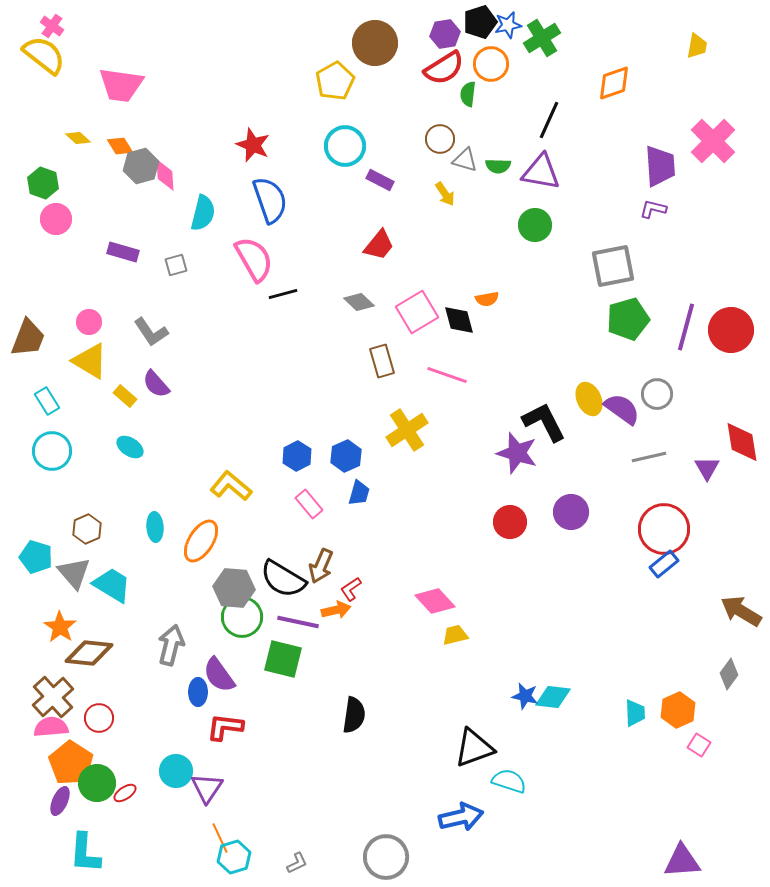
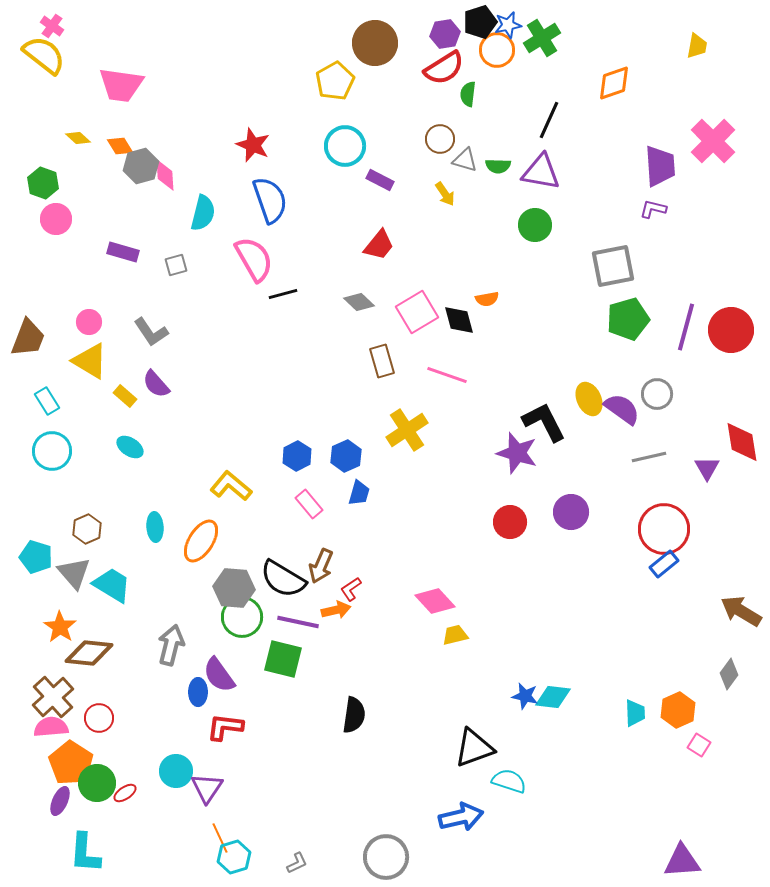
orange circle at (491, 64): moved 6 px right, 14 px up
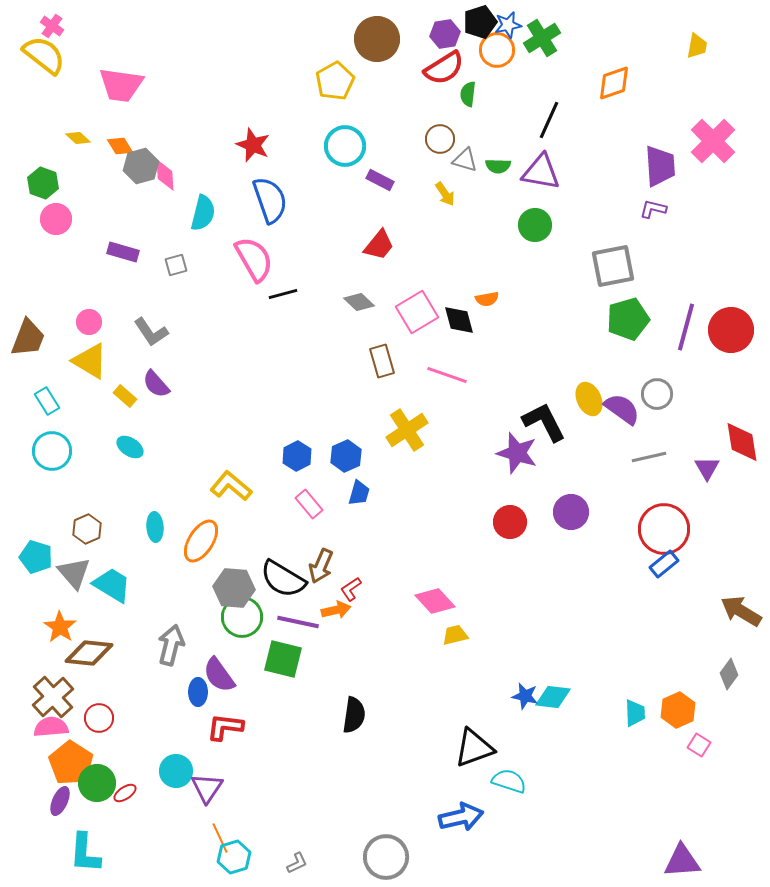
brown circle at (375, 43): moved 2 px right, 4 px up
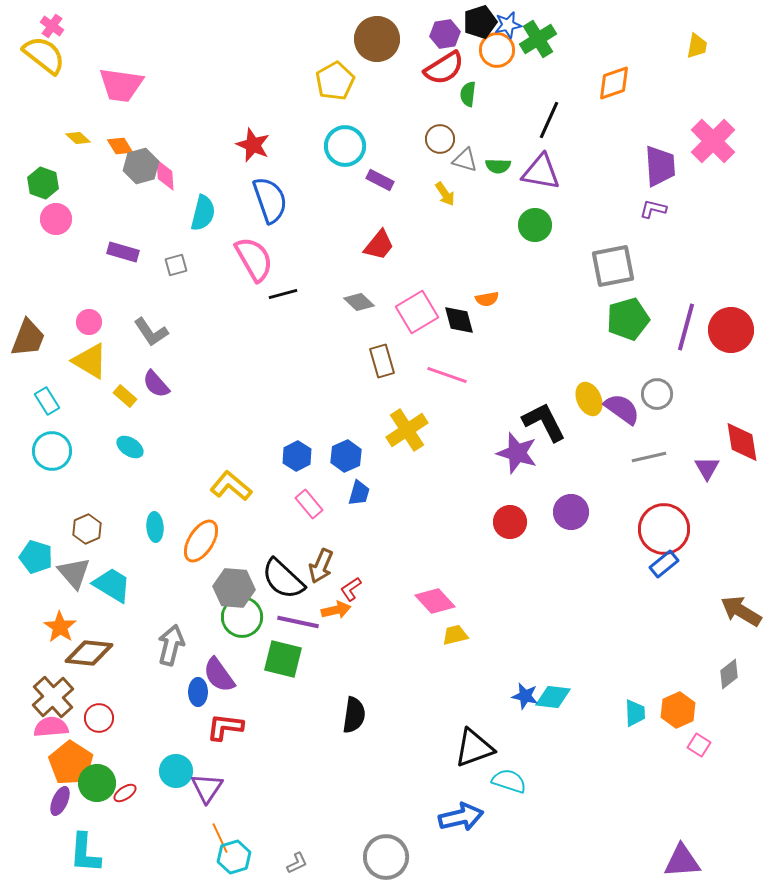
green cross at (542, 38): moved 4 px left, 1 px down
black semicircle at (283, 579): rotated 12 degrees clockwise
gray diamond at (729, 674): rotated 16 degrees clockwise
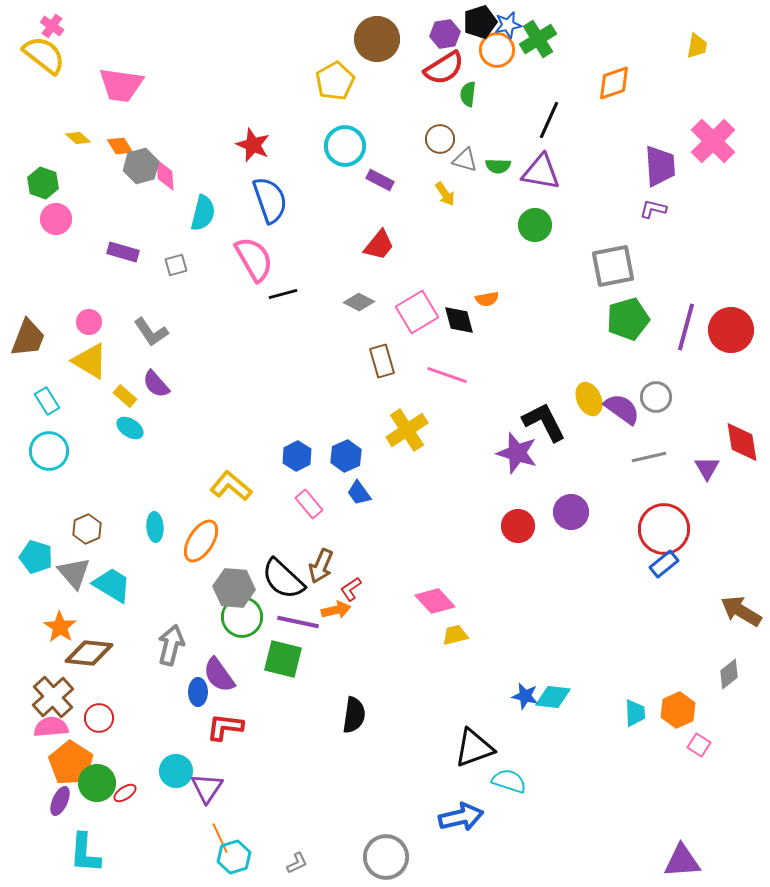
gray diamond at (359, 302): rotated 16 degrees counterclockwise
gray circle at (657, 394): moved 1 px left, 3 px down
cyan ellipse at (130, 447): moved 19 px up
cyan circle at (52, 451): moved 3 px left
blue trapezoid at (359, 493): rotated 128 degrees clockwise
red circle at (510, 522): moved 8 px right, 4 px down
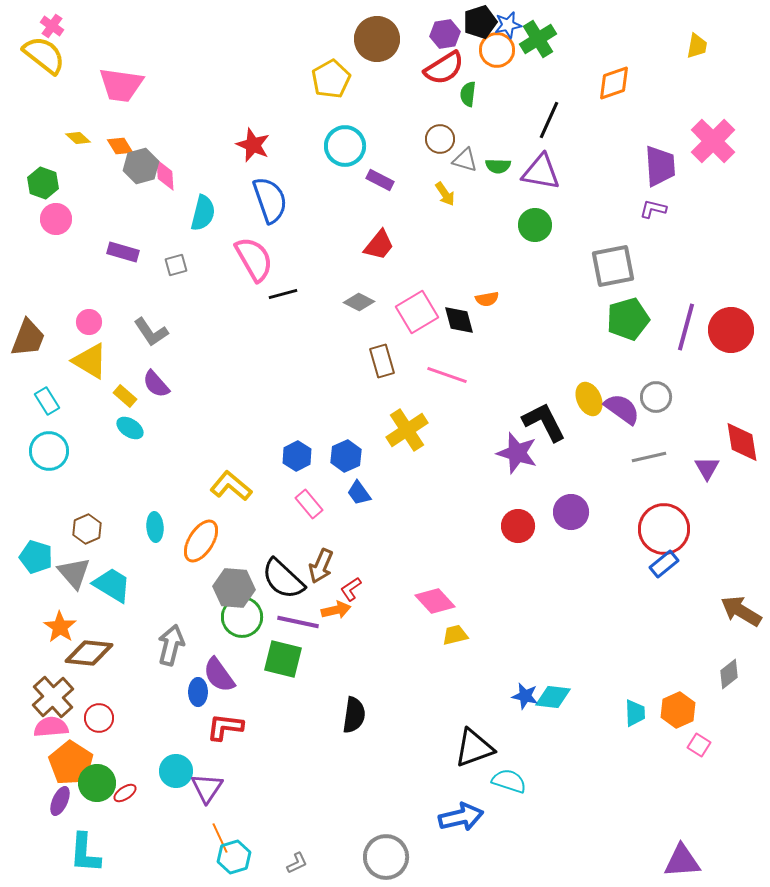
yellow pentagon at (335, 81): moved 4 px left, 2 px up
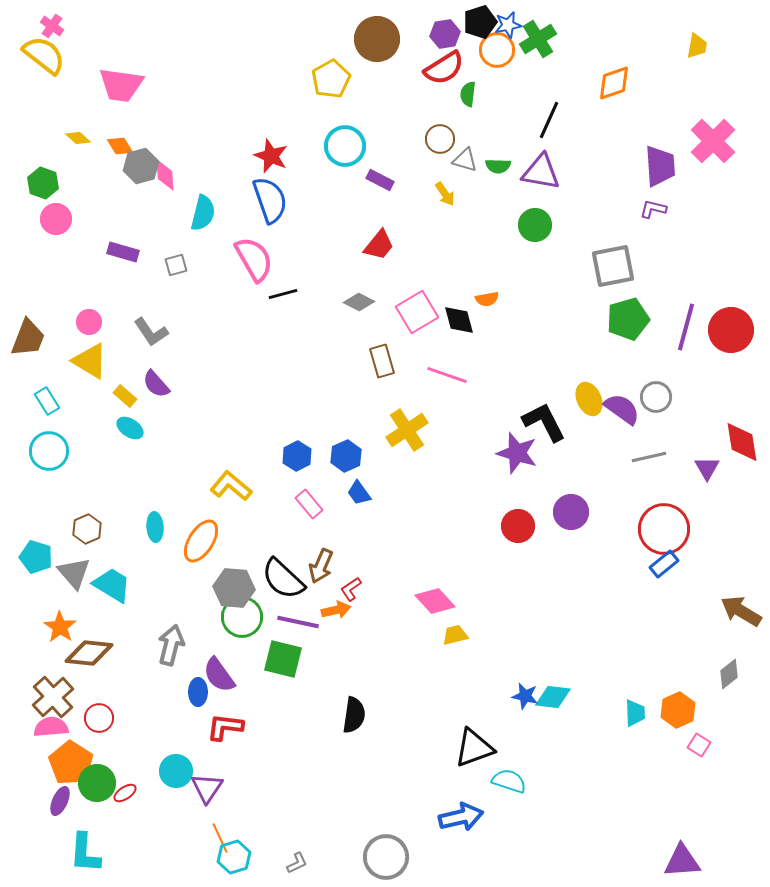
red star at (253, 145): moved 18 px right, 11 px down
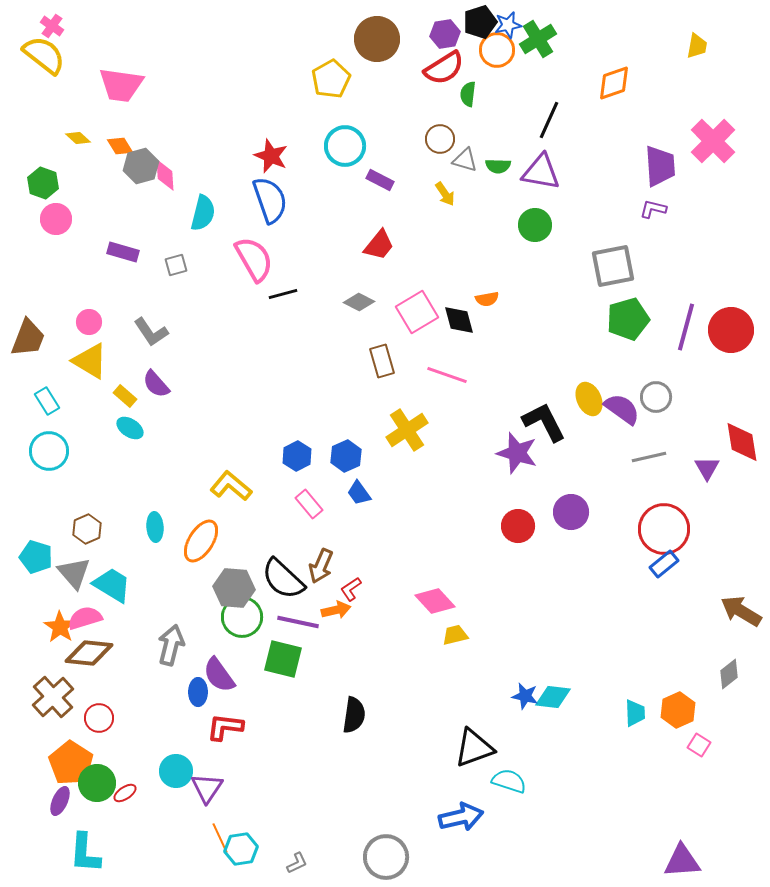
pink semicircle at (51, 727): moved 34 px right, 109 px up; rotated 12 degrees counterclockwise
cyan hexagon at (234, 857): moved 7 px right, 8 px up; rotated 8 degrees clockwise
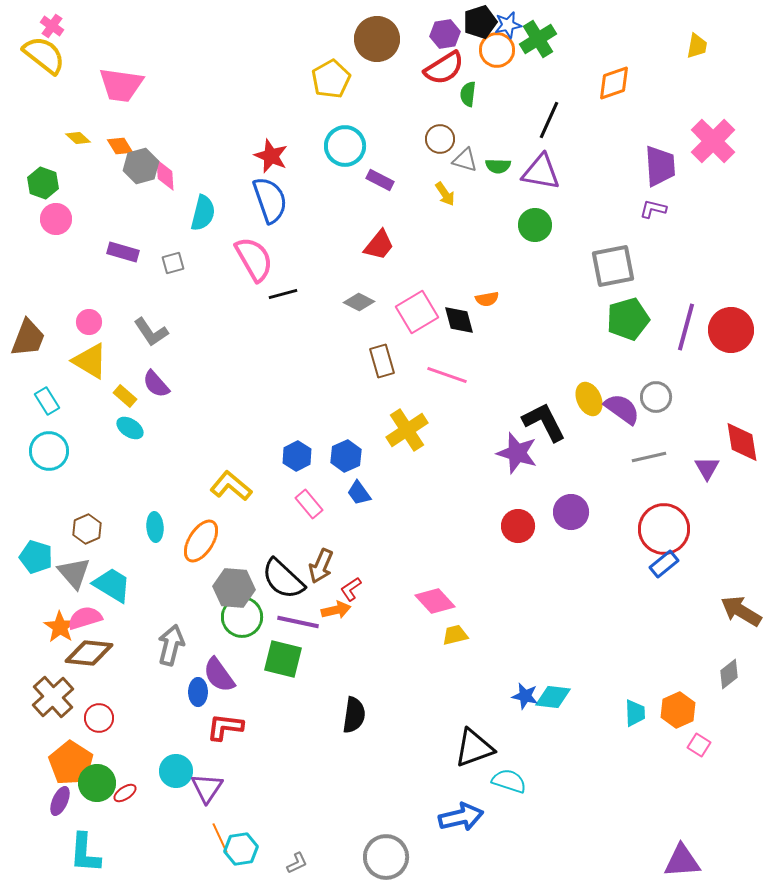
gray square at (176, 265): moved 3 px left, 2 px up
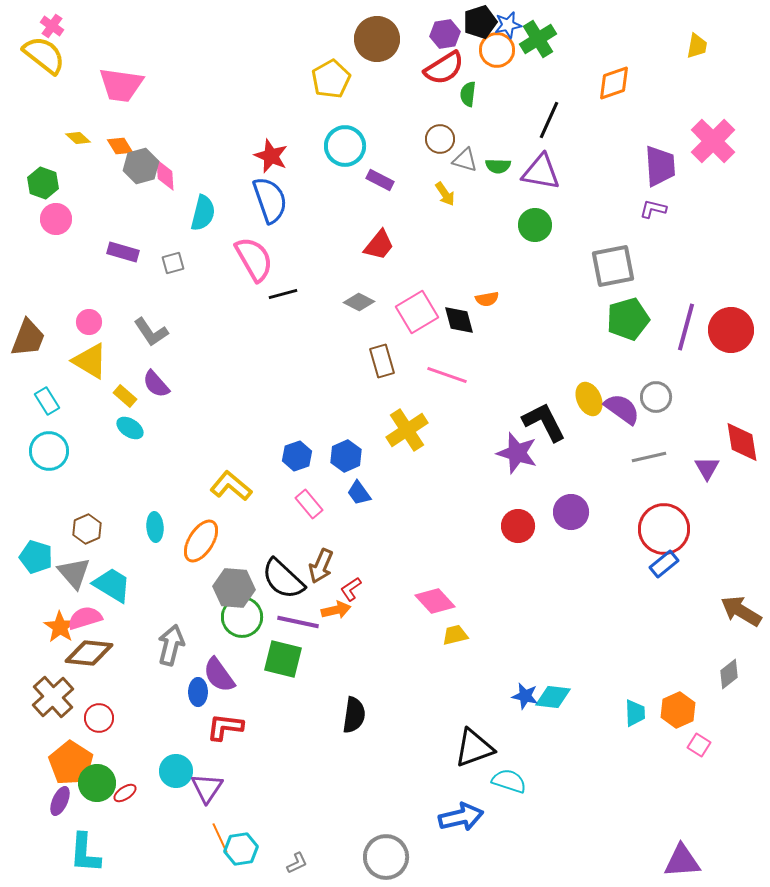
blue hexagon at (297, 456): rotated 8 degrees clockwise
